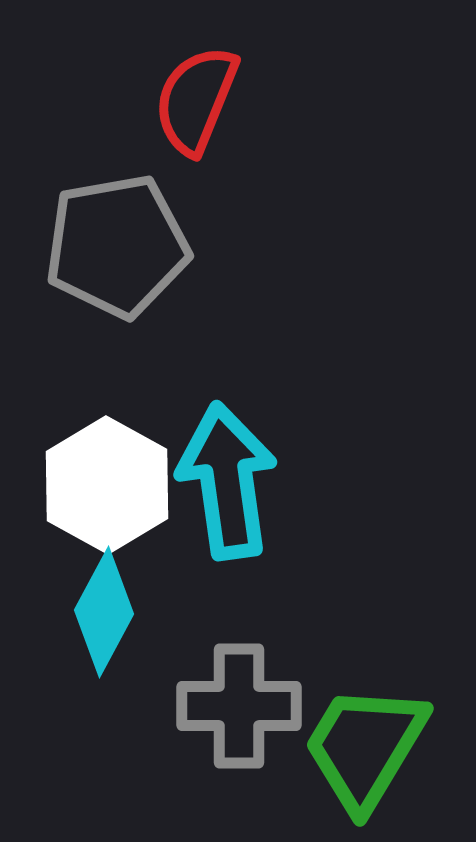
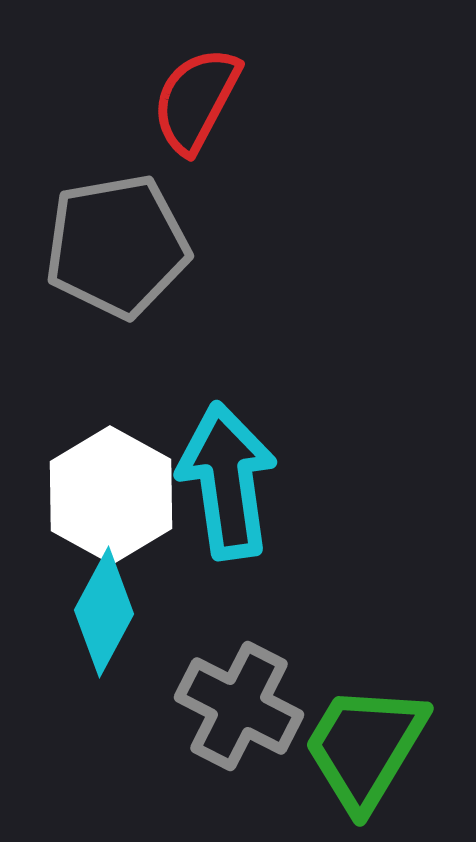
red semicircle: rotated 6 degrees clockwise
white hexagon: moved 4 px right, 10 px down
gray cross: rotated 27 degrees clockwise
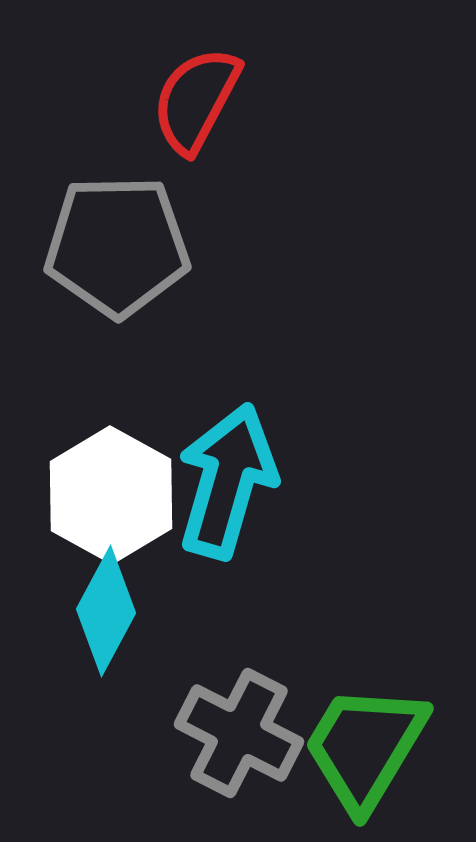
gray pentagon: rotated 9 degrees clockwise
cyan arrow: rotated 24 degrees clockwise
cyan diamond: moved 2 px right, 1 px up
gray cross: moved 27 px down
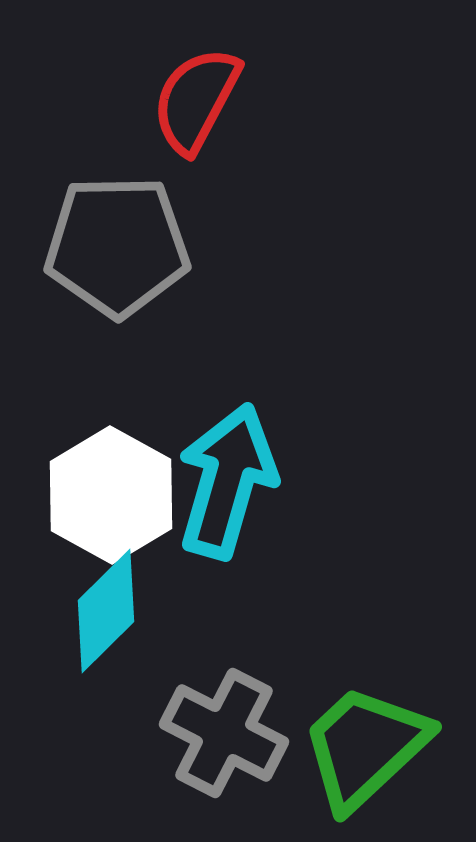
cyan diamond: rotated 17 degrees clockwise
gray cross: moved 15 px left
green trapezoid: rotated 16 degrees clockwise
